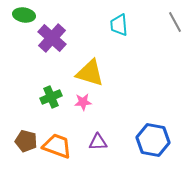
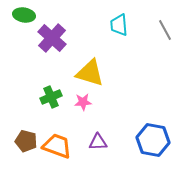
gray line: moved 10 px left, 8 px down
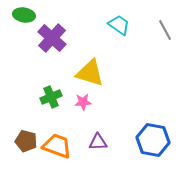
cyan trapezoid: rotated 130 degrees clockwise
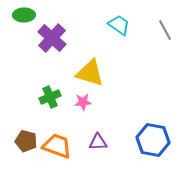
green ellipse: rotated 10 degrees counterclockwise
green cross: moved 1 px left
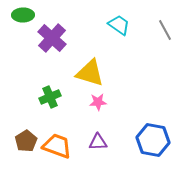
green ellipse: moved 1 px left
pink star: moved 15 px right
brown pentagon: rotated 25 degrees clockwise
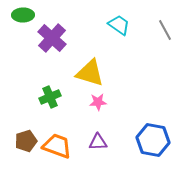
brown pentagon: rotated 15 degrees clockwise
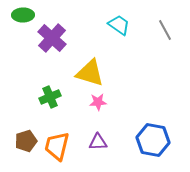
orange trapezoid: rotated 96 degrees counterclockwise
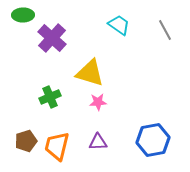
blue hexagon: rotated 20 degrees counterclockwise
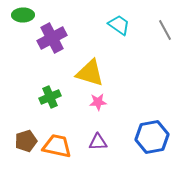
purple cross: rotated 20 degrees clockwise
blue hexagon: moved 1 px left, 3 px up
orange trapezoid: rotated 88 degrees clockwise
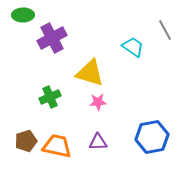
cyan trapezoid: moved 14 px right, 22 px down
